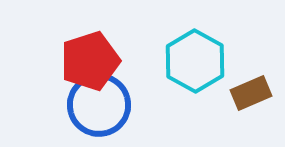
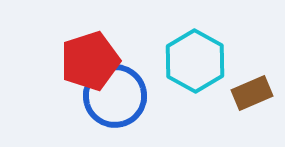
brown rectangle: moved 1 px right
blue circle: moved 16 px right, 9 px up
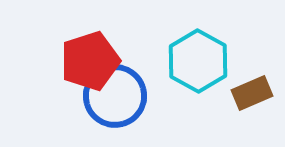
cyan hexagon: moved 3 px right
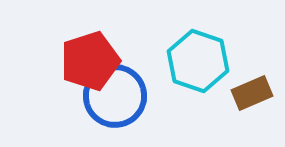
cyan hexagon: rotated 10 degrees counterclockwise
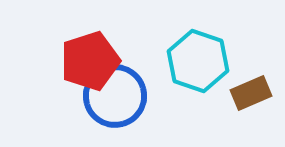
brown rectangle: moved 1 px left
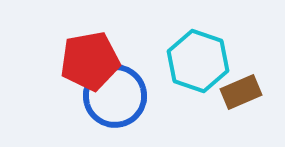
red pentagon: rotated 8 degrees clockwise
brown rectangle: moved 10 px left, 1 px up
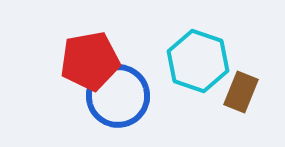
brown rectangle: rotated 45 degrees counterclockwise
blue circle: moved 3 px right
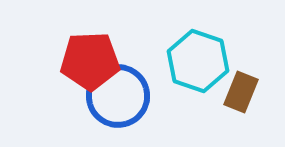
red pentagon: rotated 8 degrees clockwise
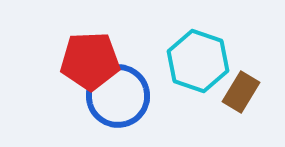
brown rectangle: rotated 9 degrees clockwise
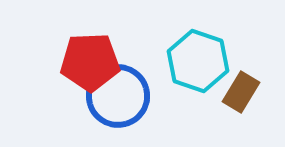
red pentagon: moved 1 px down
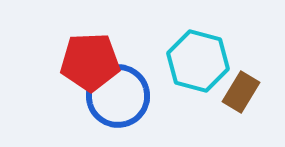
cyan hexagon: rotated 4 degrees counterclockwise
